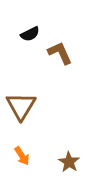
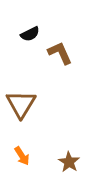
brown triangle: moved 2 px up
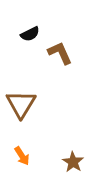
brown star: moved 4 px right
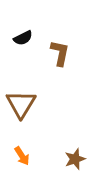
black semicircle: moved 7 px left, 4 px down
brown L-shape: rotated 36 degrees clockwise
brown star: moved 2 px right, 3 px up; rotated 20 degrees clockwise
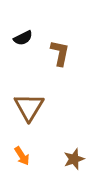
brown triangle: moved 8 px right, 3 px down
brown star: moved 1 px left
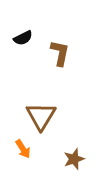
brown triangle: moved 12 px right, 9 px down
orange arrow: moved 1 px right, 7 px up
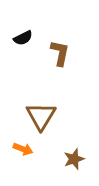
orange arrow: rotated 36 degrees counterclockwise
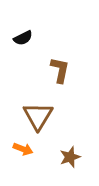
brown L-shape: moved 17 px down
brown triangle: moved 3 px left
brown star: moved 4 px left, 2 px up
